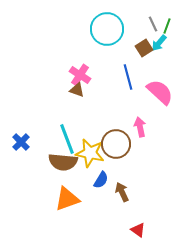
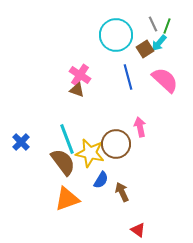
cyan circle: moved 9 px right, 6 px down
brown square: moved 1 px right, 1 px down
pink semicircle: moved 5 px right, 12 px up
brown semicircle: rotated 132 degrees counterclockwise
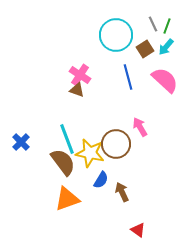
cyan arrow: moved 7 px right, 4 px down
pink arrow: rotated 18 degrees counterclockwise
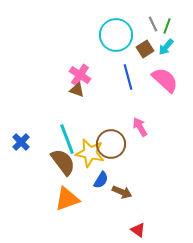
brown circle: moved 5 px left
brown arrow: rotated 138 degrees clockwise
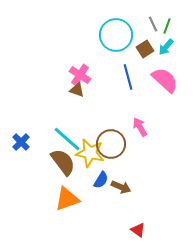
cyan line: rotated 28 degrees counterclockwise
brown arrow: moved 1 px left, 5 px up
